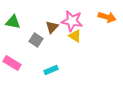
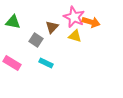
orange arrow: moved 16 px left, 5 px down
pink star: moved 2 px right, 4 px up; rotated 15 degrees clockwise
yellow triangle: rotated 16 degrees counterclockwise
cyan rectangle: moved 5 px left, 7 px up; rotated 48 degrees clockwise
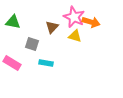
gray square: moved 4 px left, 4 px down; rotated 16 degrees counterclockwise
cyan rectangle: rotated 16 degrees counterclockwise
